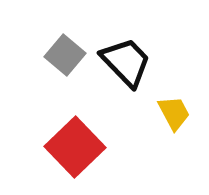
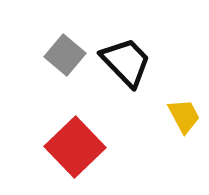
yellow trapezoid: moved 10 px right, 3 px down
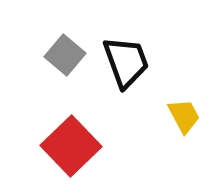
black trapezoid: rotated 24 degrees clockwise
red square: moved 4 px left, 1 px up
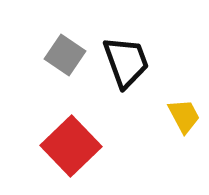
gray square: rotated 6 degrees counterclockwise
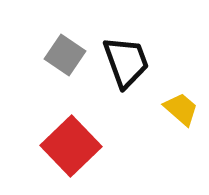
yellow trapezoid: moved 3 px left, 7 px up; rotated 21 degrees counterclockwise
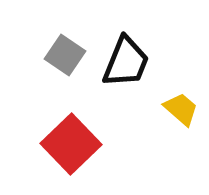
black trapezoid: rotated 42 degrees clockwise
red square: moved 2 px up
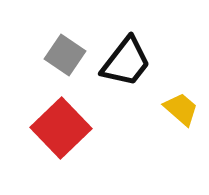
black trapezoid: rotated 16 degrees clockwise
red square: moved 10 px left, 16 px up
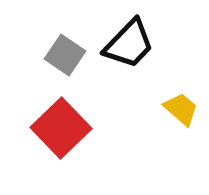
black trapezoid: moved 3 px right, 18 px up; rotated 6 degrees clockwise
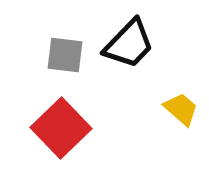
gray square: rotated 27 degrees counterclockwise
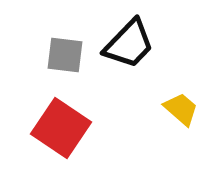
red square: rotated 12 degrees counterclockwise
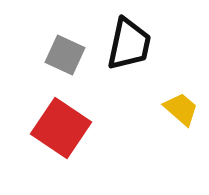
black trapezoid: rotated 32 degrees counterclockwise
gray square: rotated 18 degrees clockwise
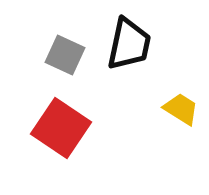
yellow trapezoid: rotated 9 degrees counterclockwise
